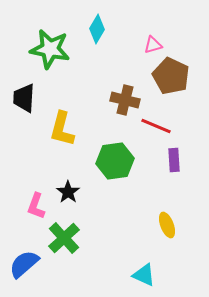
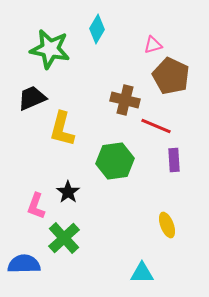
black trapezoid: moved 8 px right; rotated 64 degrees clockwise
blue semicircle: rotated 40 degrees clockwise
cyan triangle: moved 2 px left, 2 px up; rotated 25 degrees counterclockwise
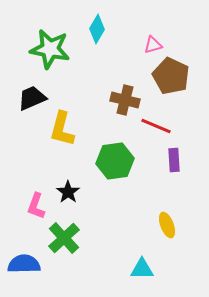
cyan triangle: moved 4 px up
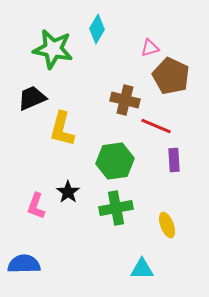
pink triangle: moved 3 px left, 3 px down
green star: moved 3 px right
green cross: moved 52 px right, 30 px up; rotated 32 degrees clockwise
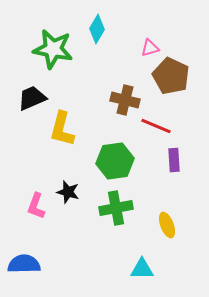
black star: rotated 20 degrees counterclockwise
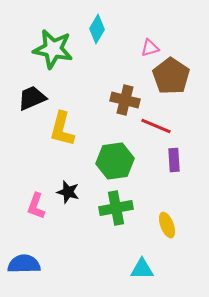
brown pentagon: rotated 9 degrees clockwise
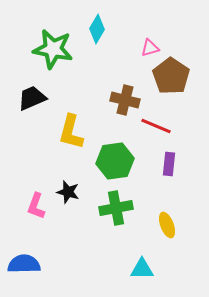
yellow L-shape: moved 9 px right, 3 px down
purple rectangle: moved 5 px left, 4 px down; rotated 10 degrees clockwise
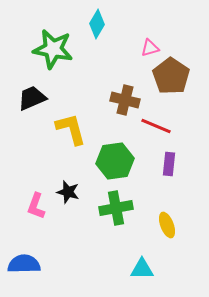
cyan diamond: moved 5 px up
yellow L-shape: moved 3 px up; rotated 150 degrees clockwise
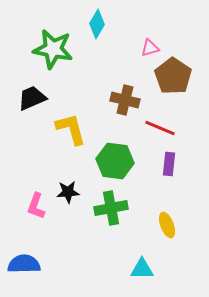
brown pentagon: moved 2 px right
red line: moved 4 px right, 2 px down
green hexagon: rotated 15 degrees clockwise
black star: rotated 20 degrees counterclockwise
green cross: moved 5 px left
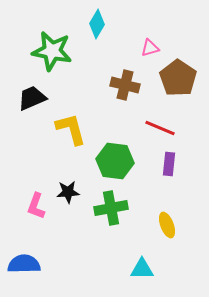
green star: moved 1 px left, 2 px down
brown pentagon: moved 5 px right, 2 px down
brown cross: moved 15 px up
